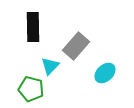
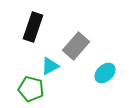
black rectangle: rotated 20 degrees clockwise
cyan triangle: rotated 18 degrees clockwise
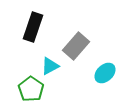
green pentagon: rotated 20 degrees clockwise
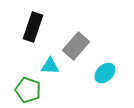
cyan triangle: rotated 30 degrees clockwise
green pentagon: moved 3 px left, 1 px down; rotated 15 degrees counterclockwise
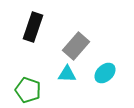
cyan triangle: moved 17 px right, 8 px down
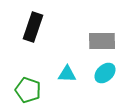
gray rectangle: moved 26 px right, 5 px up; rotated 48 degrees clockwise
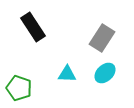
black rectangle: rotated 52 degrees counterclockwise
gray rectangle: moved 3 px up; rotated 56 degrees counterclockwise
green pentagon: moved 9 px left, 2 px up
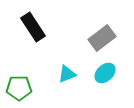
gray rectangle: rotated 20 degrees clockwise
cyan triangle: rotated 24 degrees counterclockwise
green pentagon: rotated 20 degrees counterclockwise
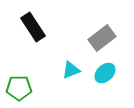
cyan triangle: moved 4 px right, 4 px up
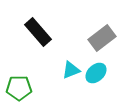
black rectangle: moved 5 px right, 5 px down; rotated 8 degrees counterclockwise
cyan ellipse: moved 9 px left
